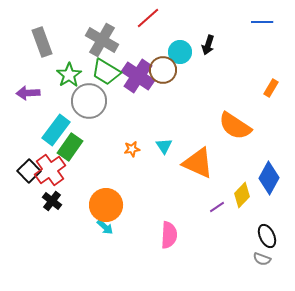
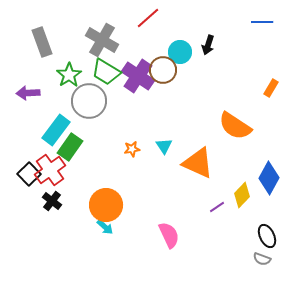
black square: moved 3 px down
pink semicircle: rotated 28 degrees counterclockwise
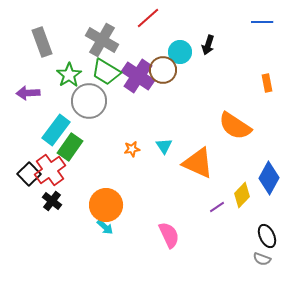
orange rectangle: moved 4 px left, 5 px up; rotated 42 degrees counterclockwise
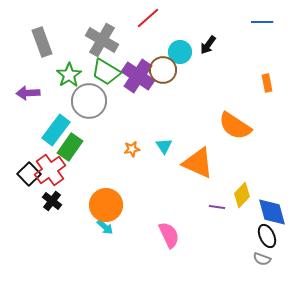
black arrow: rotated 18 degrees clockwise
blue diamond: moved 3 px right, 34 px down; rotated 44 degrees counterclockwise
purple line: rotated 42 degrees clockwise
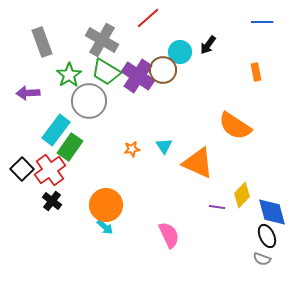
orange rectangle: moved 11 px left, 11 px up
black square: moved 7 px left, 5 px up
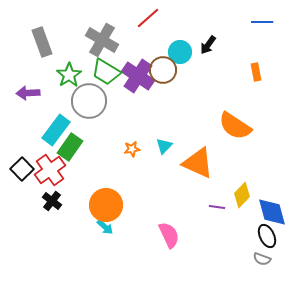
cyan triangle: rotated 18 degrees clockwise
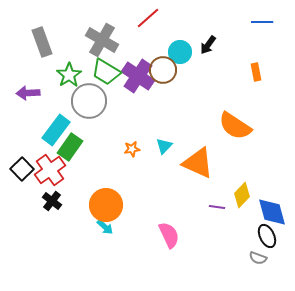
gray semicircle: moved 4 px left, 1 px up
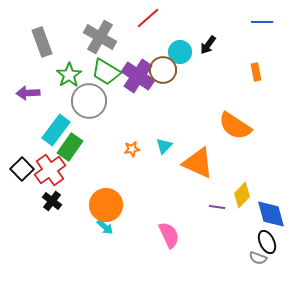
gray cross: moved 2 px left, 3 px up
blue diamond: moved 1 px left, 2 px down
black ellipse: moved 6 px down
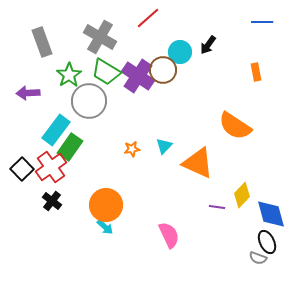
red cross: moved 1 px right, 3 px up
